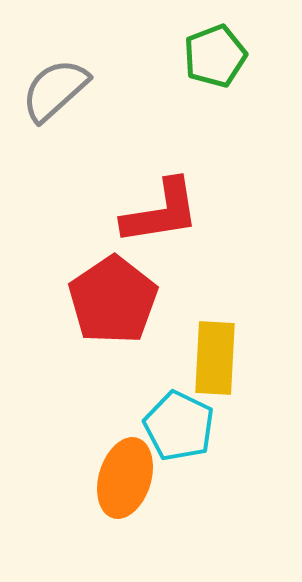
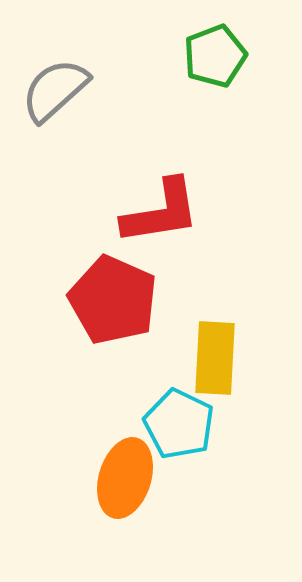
red pentagon: rotated 14 degrees counterclockwise
cyan pentagon: moved 2 px up
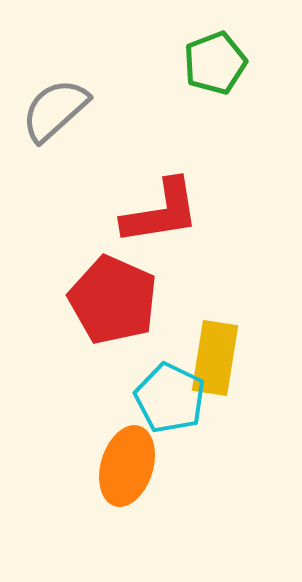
green pentagon: moved 7 px down
gray semicircle: moved 20 px down
yellow rectangle: rotated 6 degrees clockwise
cyan pentagon: moved 9 px left, 26 px up
orange ellipse: moved 2 px right, 12 px up
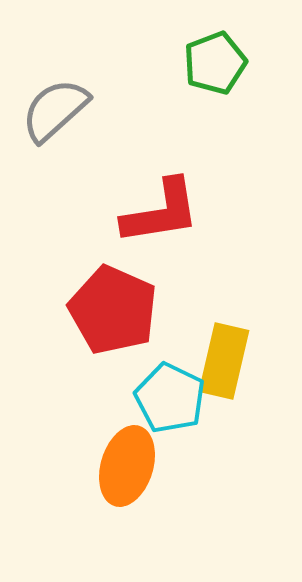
red pentagon: moved 10 px down
yellow rectangle: moved 9 px right, 3 px down; rotated 4 degrees clockwise
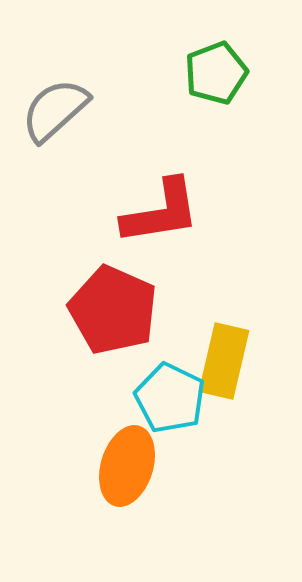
green pentagon: moved 1 px right, 10 px down
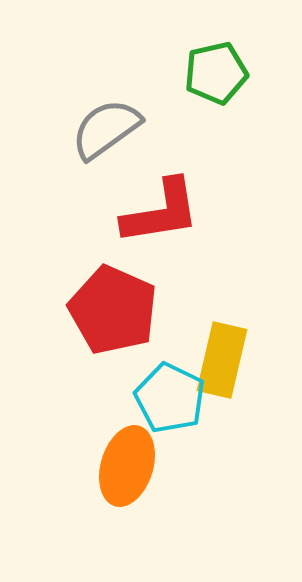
green pentagon: rotated 8 degrees clockwise
gray semicircle: moved 51 px right, 19 px down; rotated 6 degrees clockwise
yellow rectangle: moved 2 px left, 1 px up
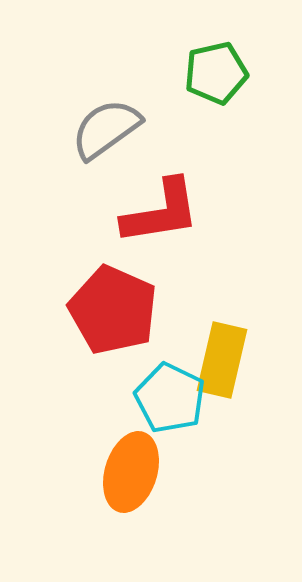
orange ellipse: moved 4 px right, 6 px down
